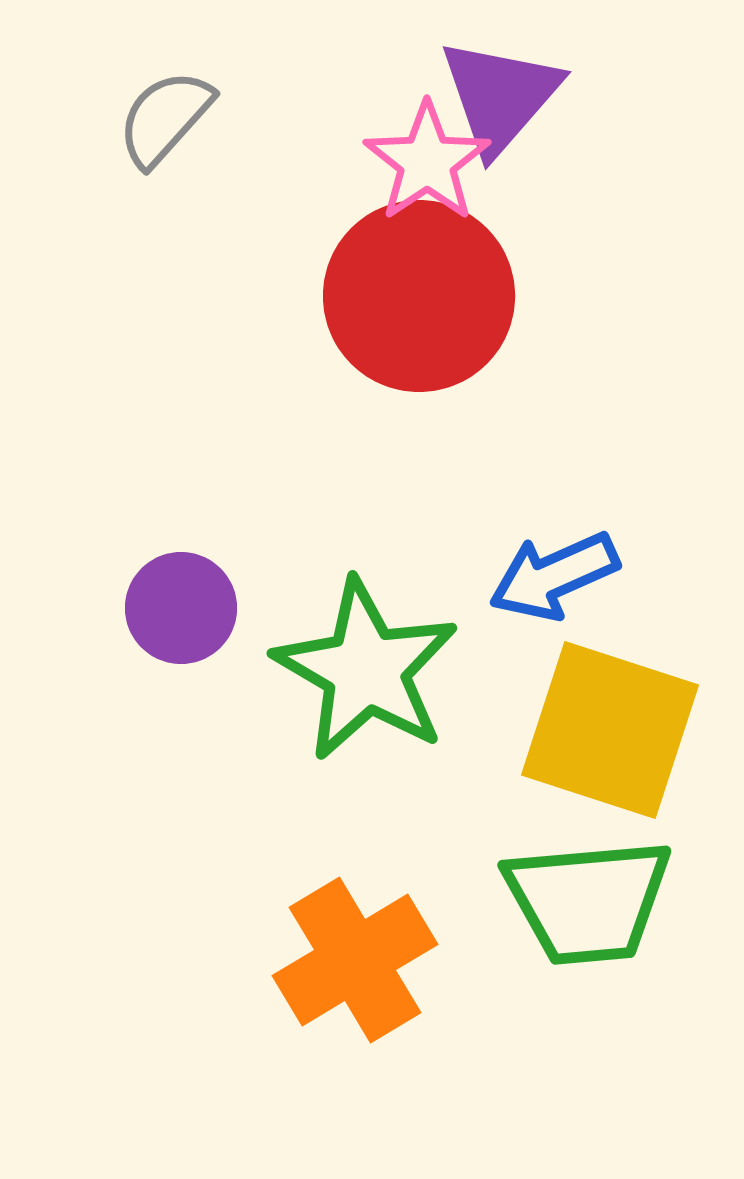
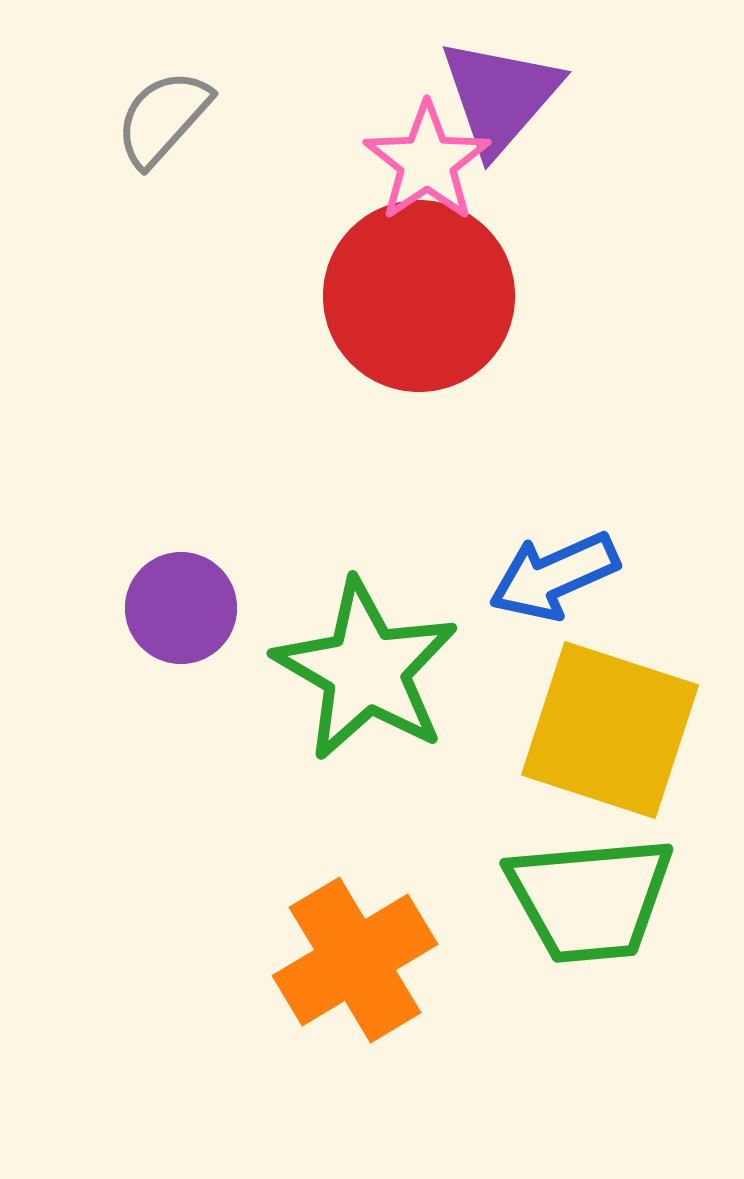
gray semicircle: moved 2 px left
green trapezoid: moved 2 px right, 2 px up
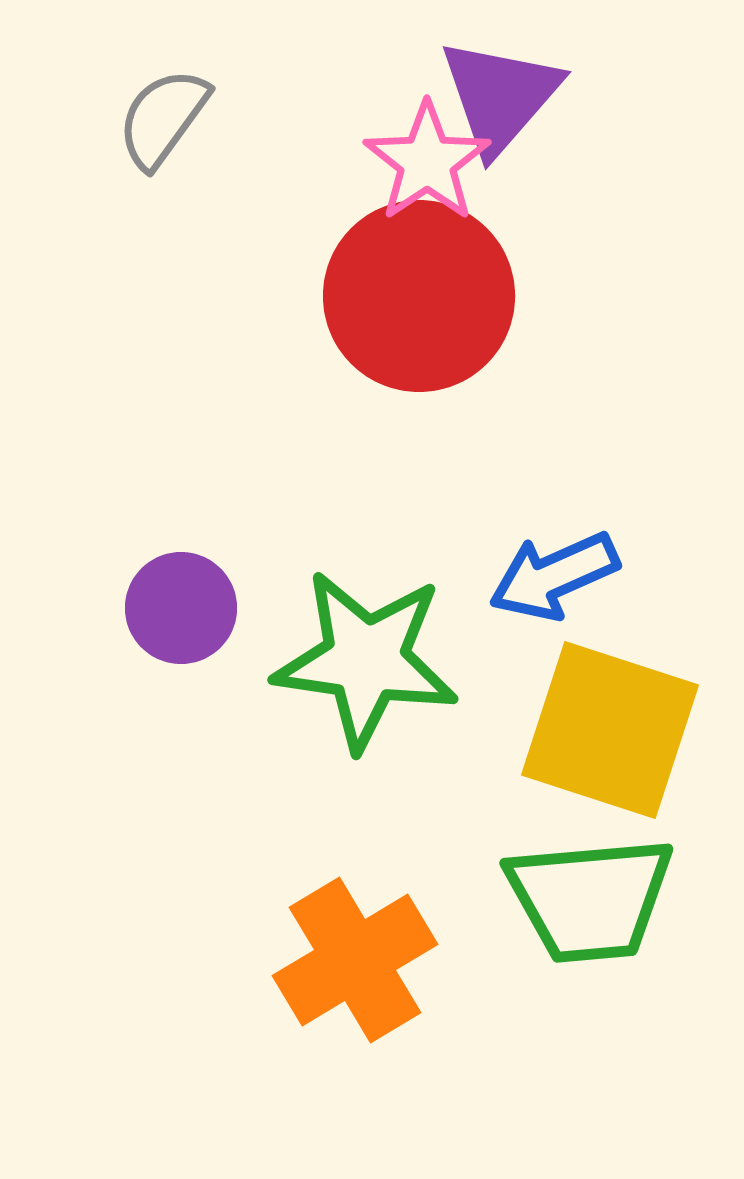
gray semicircle: rotated 6 degrees counterclockwise
green star: moved 10 px up; rotated 22 degrees counterclockwise
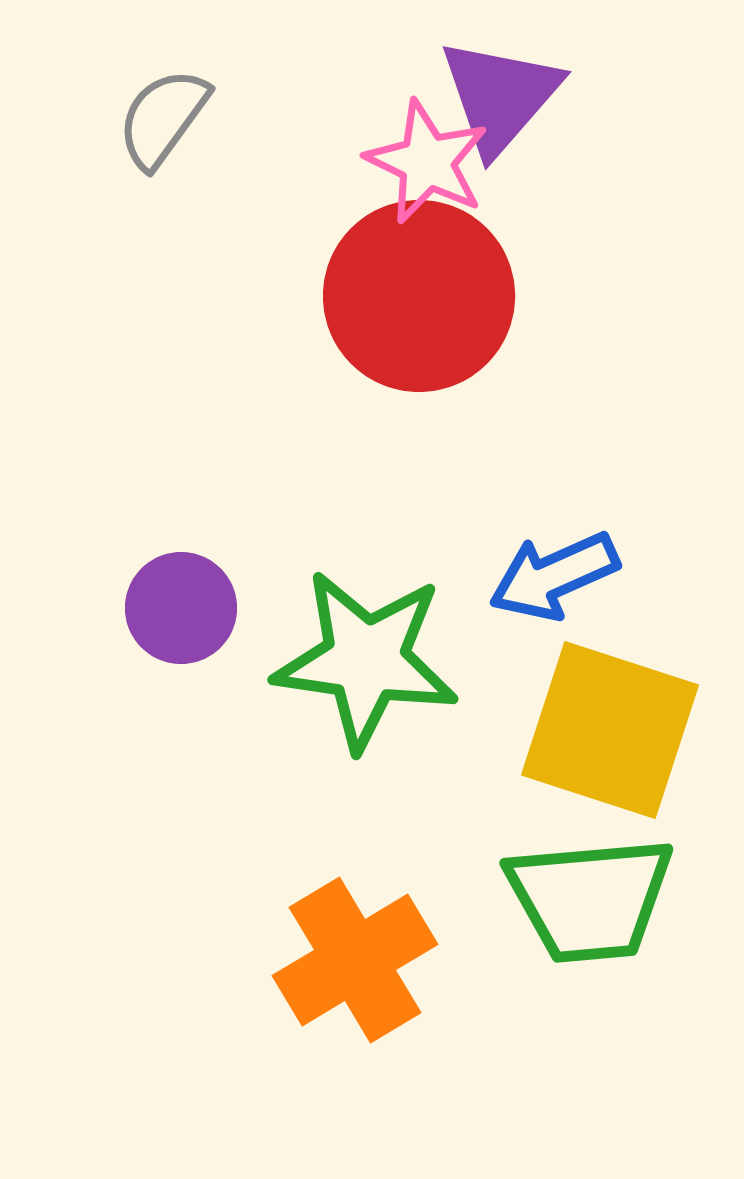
pink star: rotated 12 degrees counterclockwise
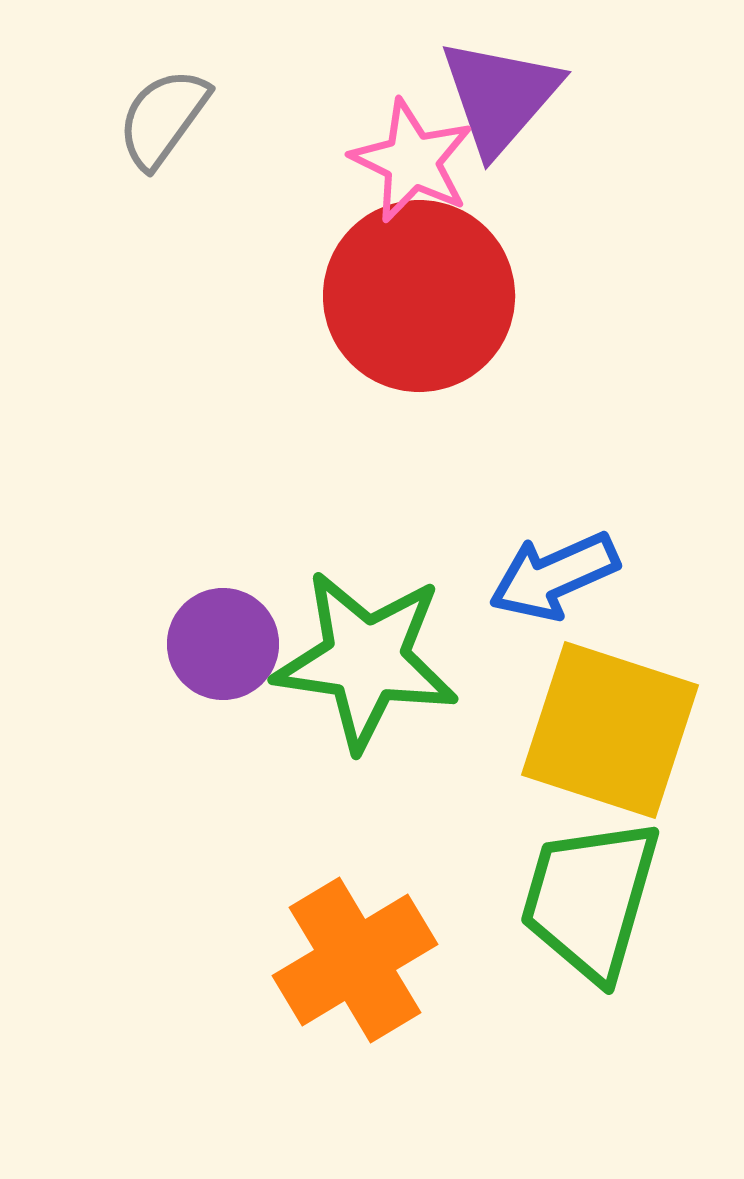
pink star: moved 15 px left, 1 px up
purple circle: moved 42 px right, 36 px down
green trapezoid: rotated 111 degrees clockwise
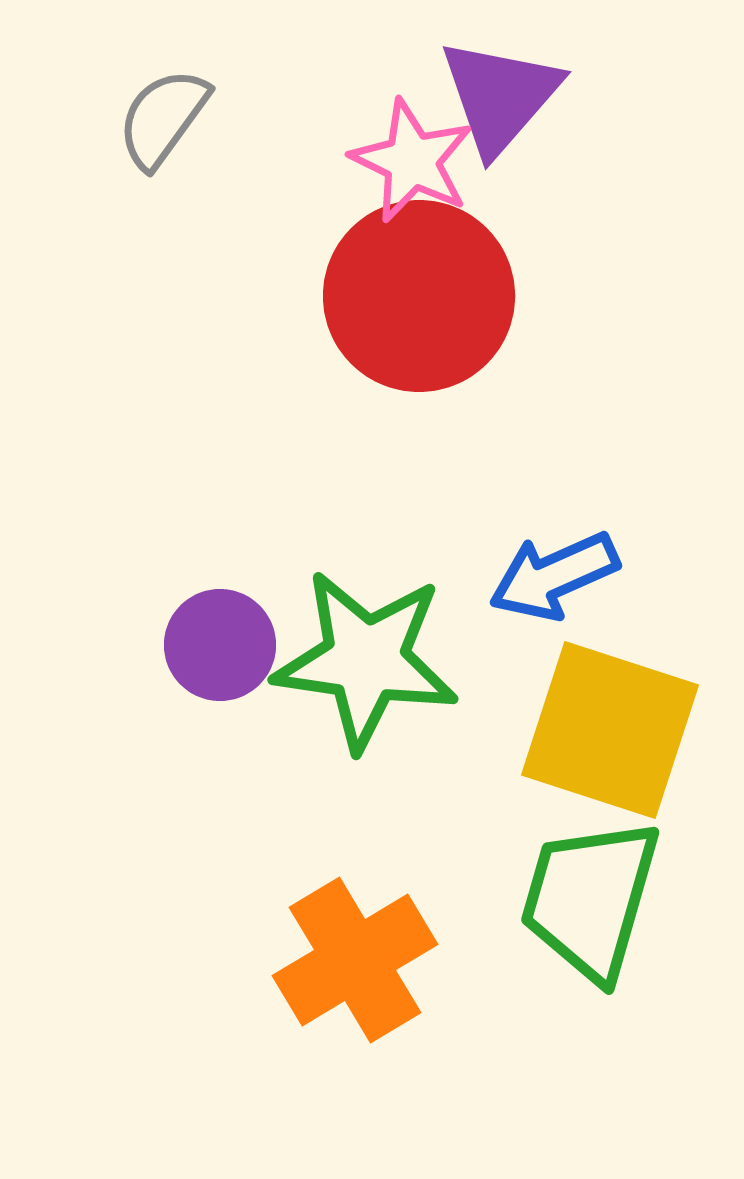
purple circle: moved 3 px left, 1 px down
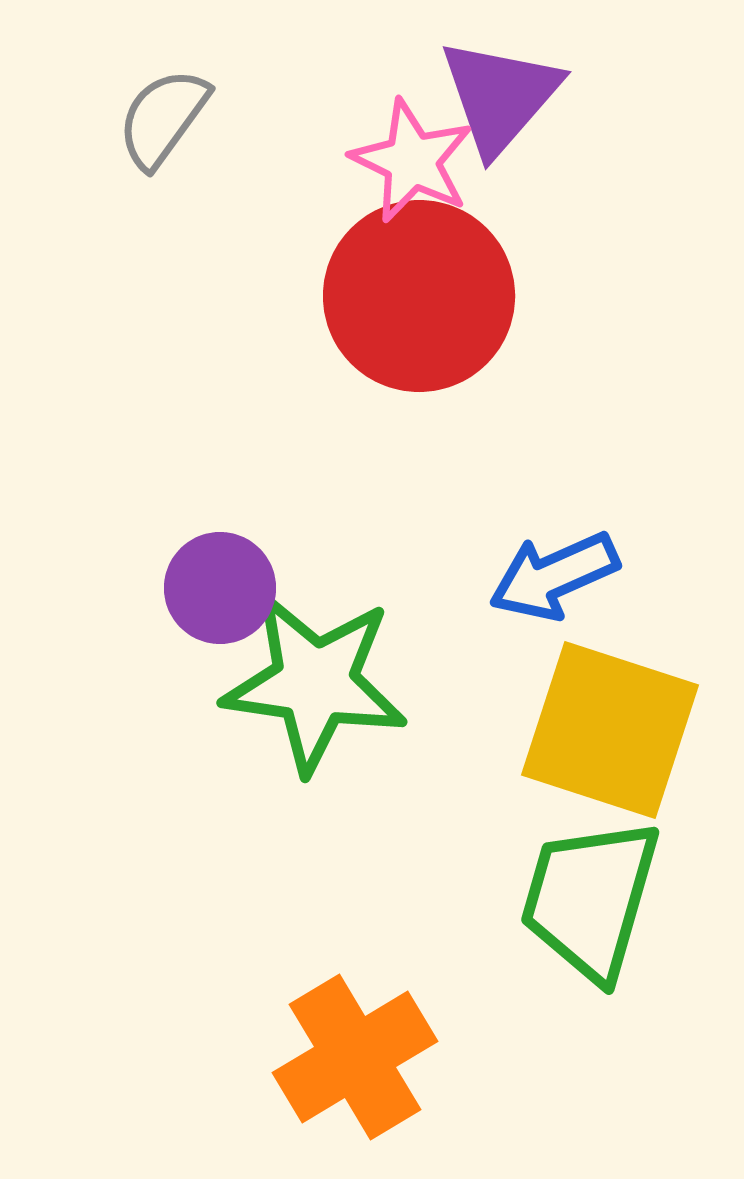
purple circle: moved 57 px up
green star: moved 51 px left, 23 px down
orange cross: moved 97 px down
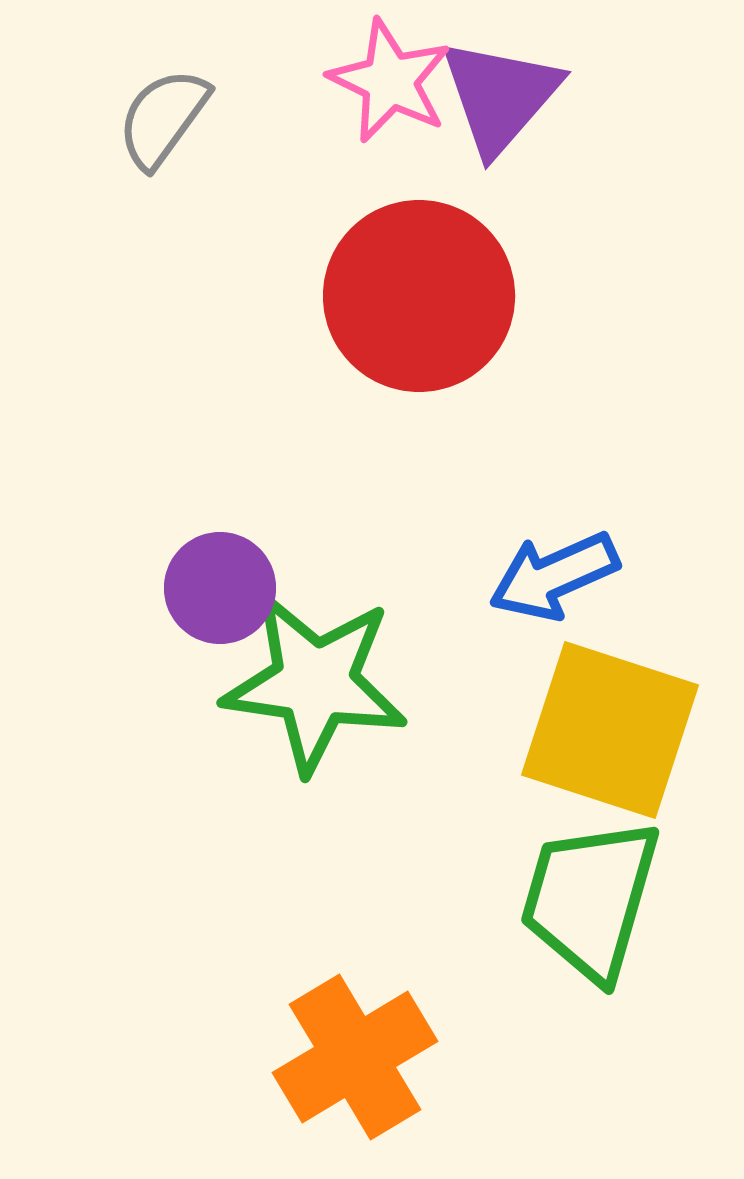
pink star: moved 22 px left, 80 px up
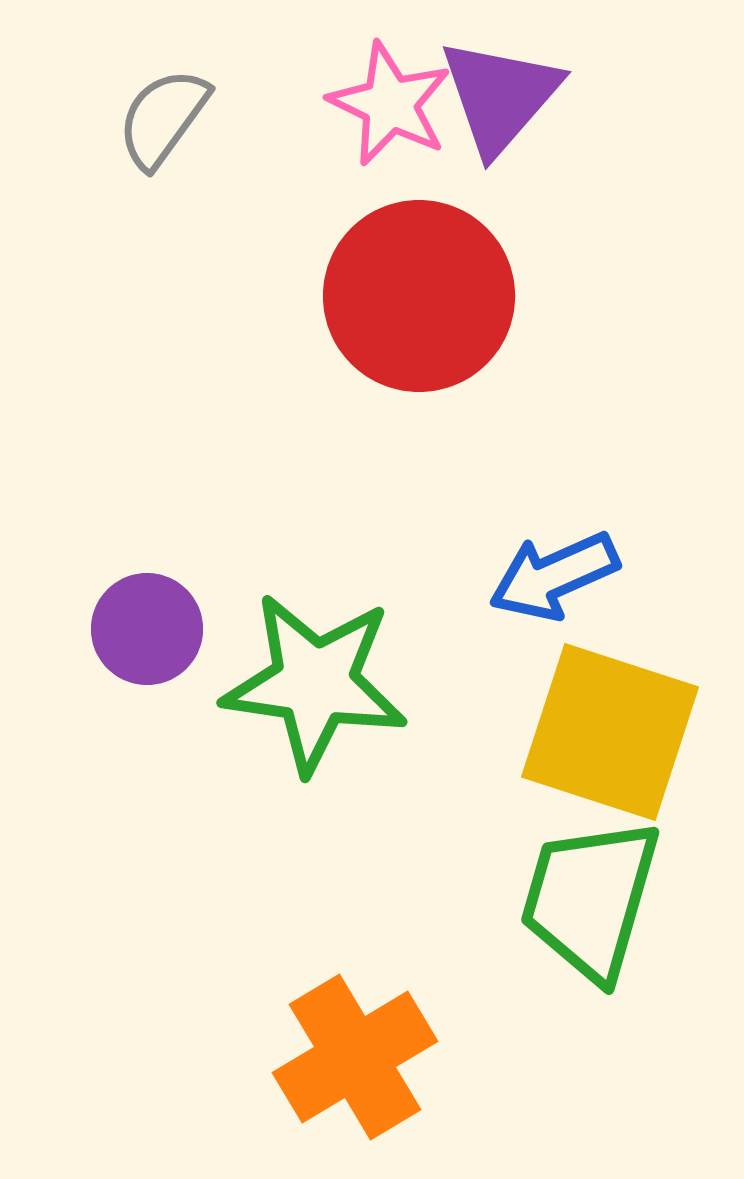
pink star: moved 23 px down
purple circle: moved 73 px left, 41 px down
yellow square: moved 2 px down
